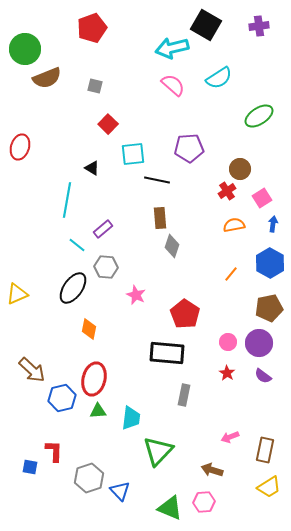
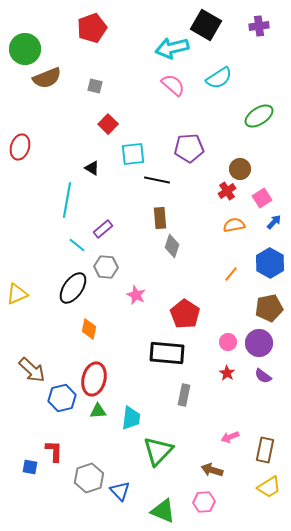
blue arrow at (273, 224): moved 1 px right, 2 px up; rotated 35 degrees clockwise
green triangle at (170, 508): moved 7 px left, 3 px down
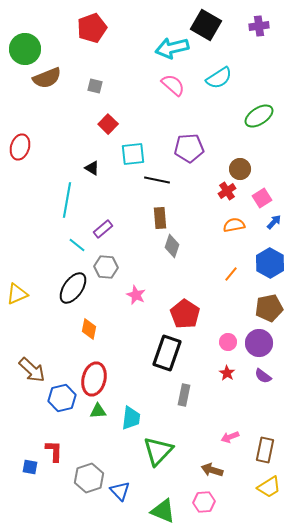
black rectangle at (167, 353): rotated 76 degrees counterclockwise
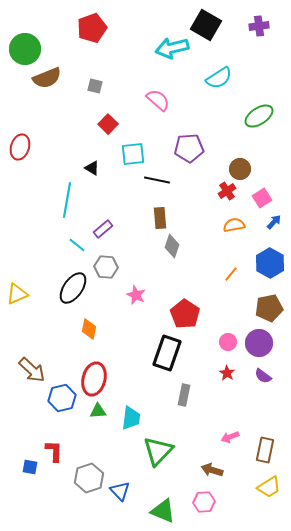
pink semicircle at (173, 85): moved 15 px left, 15 px down
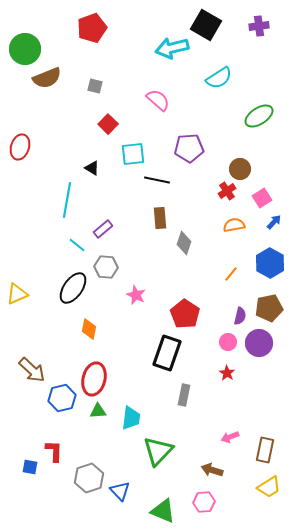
gray diamond at (172, 246): moved 12 px right, 3 px up
purple semicircle at (263, 376): moved 23 px left, 60 px up; rotated 114 degrees counterclockwise
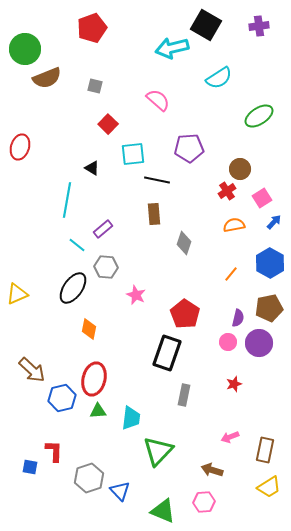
brown rectangle at (160, 218): moved 6 px left, 4 px up
purple semicircle at (240, 316): moved 2 px left, 2 px down
red star at (227, 373): moved 7 px right, 11 px down; rotated 21 degrees clockwise
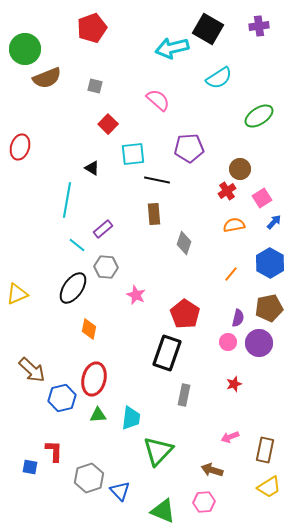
black square at (206, 25): moved 2 px right, 4 px down
green triangle at (98, 411): moved 4 px down
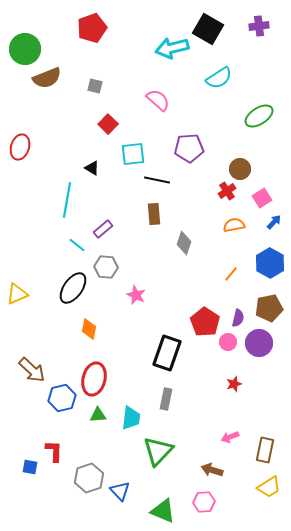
red pentagon at (185, 314): moved 20 px right, 8 px down
gray rectangle at (184, 395): moved 18 px left, 4 px down
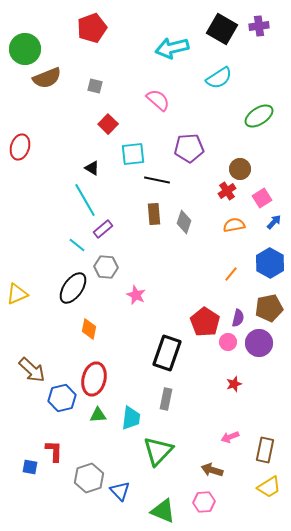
black square at (208, 29): moved 14 px right
cyan line at (67, 200): moved 18 px right; rotated 40 degrees counterclockwise
gray diamond at (184, 243): moved 21 px up
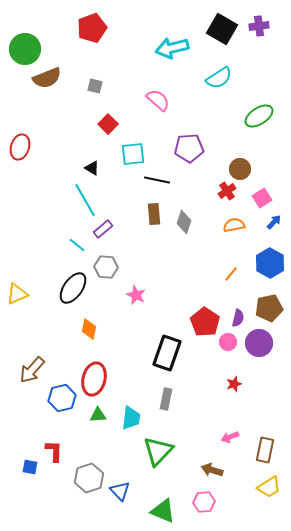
brown arrow at (32, 370): rotated 88 degrees clockwise
